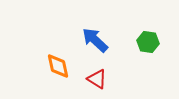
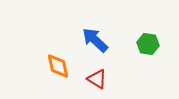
green hexagon: moved 2 px down
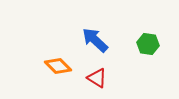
orange diamond: rotated 32 degrees counterclockwise
red triangle: moved 1 px up
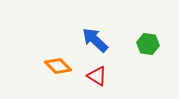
red triangle: moved 2 px up
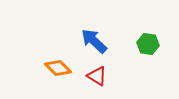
blue arrow: moved 1 px left, 1 px down
orange diamond: moved 2 px down
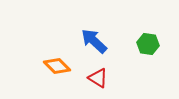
orange diamond: moved 1 px left, 2 px up
red triangle: moved 1 px right, 2 px down
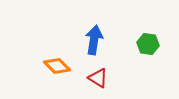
blue arrow: moved 1 px up; rotated 56 degrees clockwise
